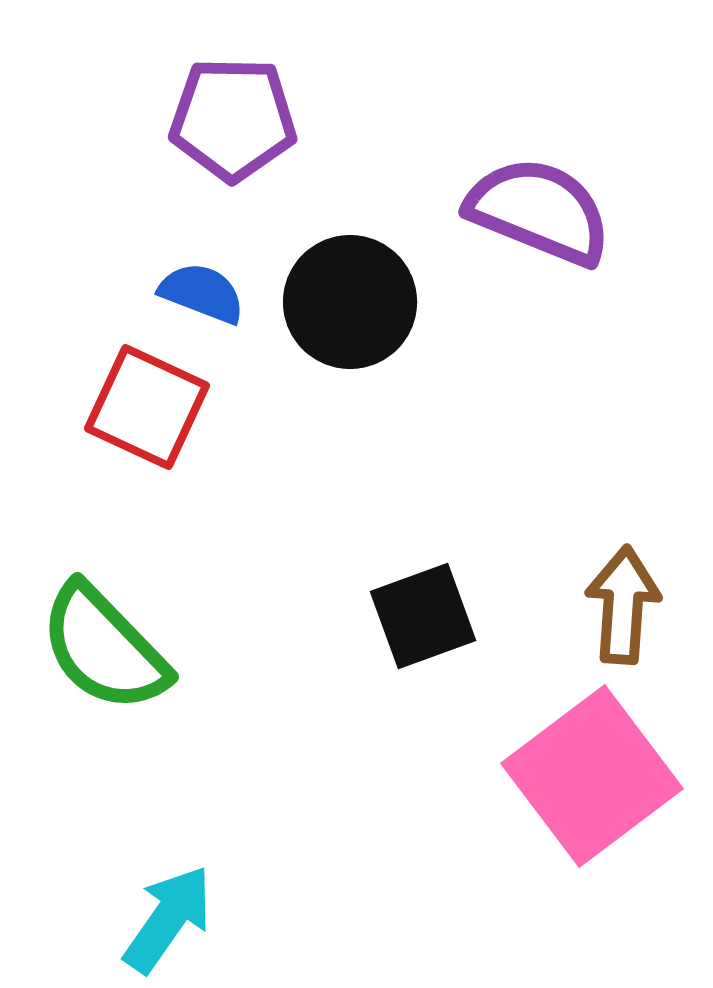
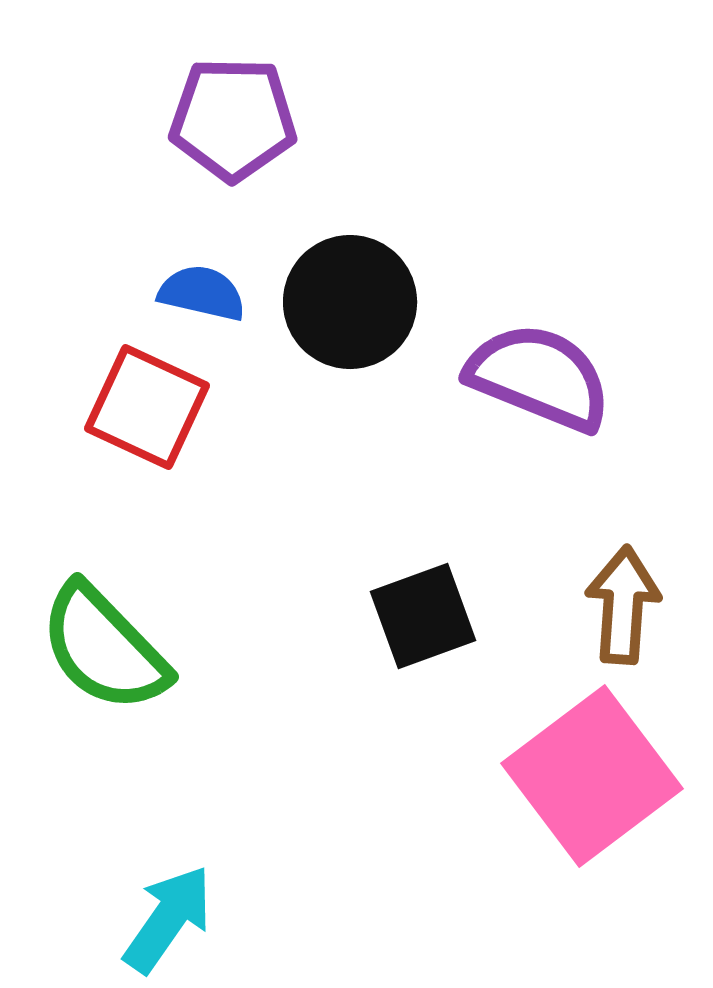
purple semicircle: moved 166 px down
blue semicircle: rotated 8 degrees counterclockwise
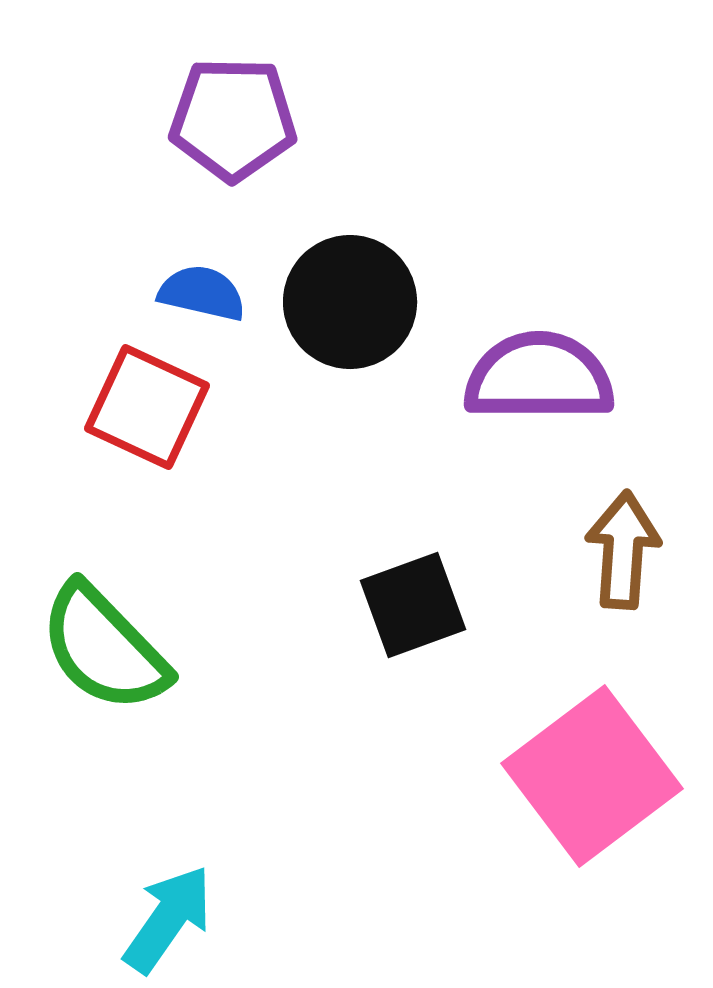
purple semicircle: rotated 22 degrees counterclockwise
brown arrow: moved 55 px up
black square: moved 10 px left, 11 px up
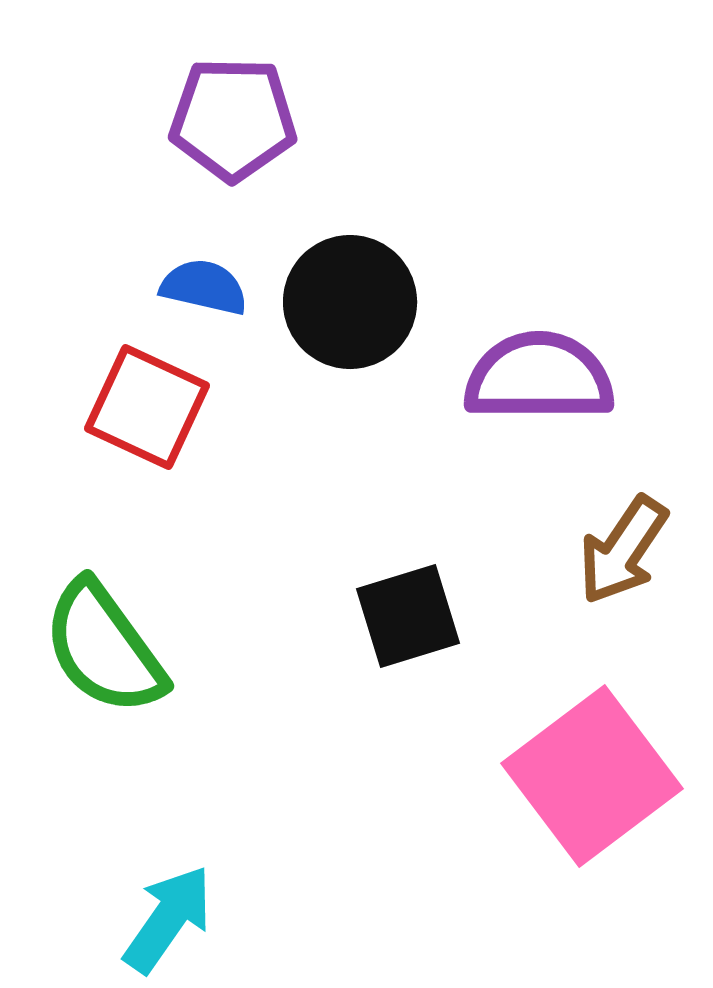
blue semicircle: moved 2 px right, 6 px up
brown arrow: rotated 150 degrees counterclockwise
black square: moved 5 px left, 11 px down; rotated 3 degrees clockwise
green semicircle: rotated 8 degrees clockwise
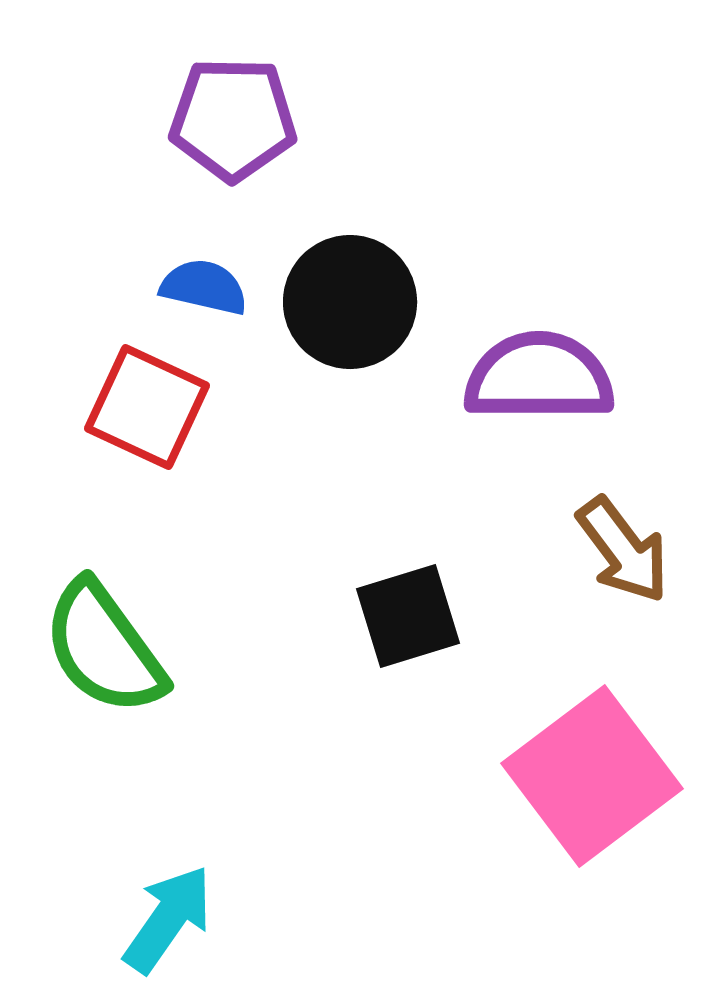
brown arrow: rotated 71 degrees counterclockwise
